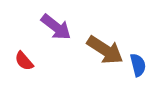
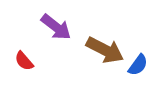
brown arrow: rotated 6 degrees counterclockwise
blue semicircle: rotated 50 degrees clockwise
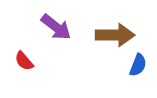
brown arrow: moved 10 px right, 15 px up; rotated 27 degrees counterclockwise
blue semicircle: rotated 15 degrees counterclockwise
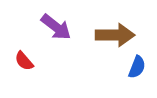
blue semicircle: moved 1 px left, 2 px down
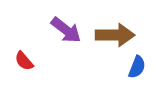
purple arrow: moved 10 px right, 3 px down
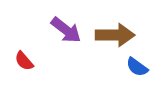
blue semicircle: rotated 105 degrees clockwise
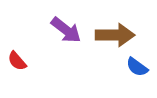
red semicircle: moved 7 px left
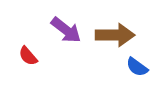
red semicircle: moved 11 px right, 5 px up
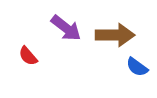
purple arrow: moved 2 px up
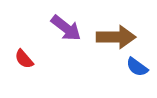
brown arrow: moved 1 px right, 2 px down
red semicircle: moved 4 px left, 3 px down
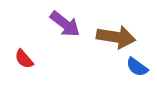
purple arrow: moved 1 px left, 4 px up
brown arrow: rotated 9 degrees clockwise
